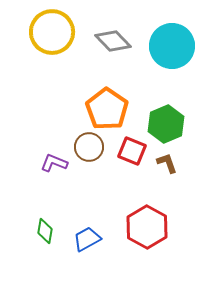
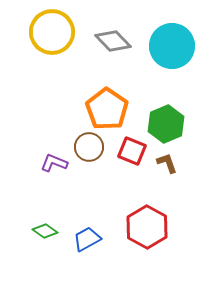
green diamond: rotated 65 degrees counterclockwise
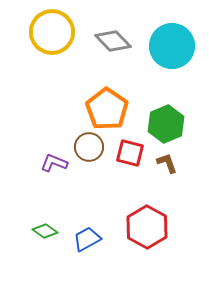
red square: moved 2 px left, 2 px down; rotated 8 degrees counterclockwise
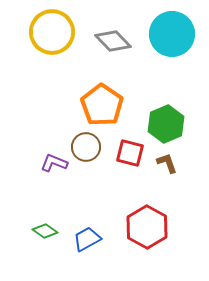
cyan circle: moved 12 px up
orange pentagon: moved 5 px left, 4 px up
brown circle: moved 3 px left
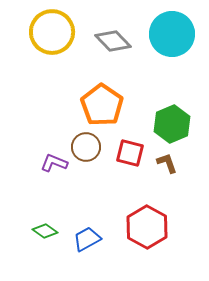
green hexagon: moved 6 px right
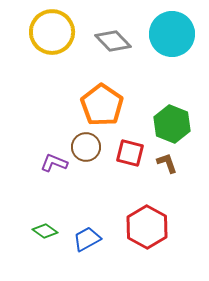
green hexagon: rotated 15 degrees counterclockwise
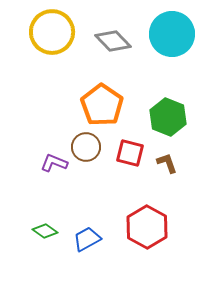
green hexagon: moved 4 px left, 7 px up
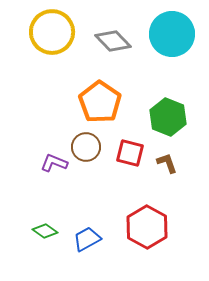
orange pentagon: moved 2 px left, 3 px up
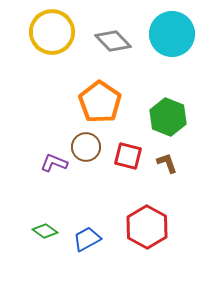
red square: moved 2 px left, 3 px down
